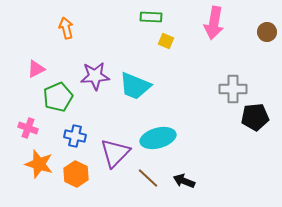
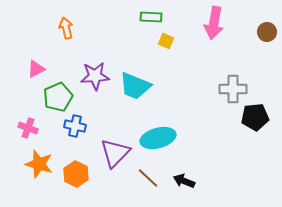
blue cross: moved 10 px up
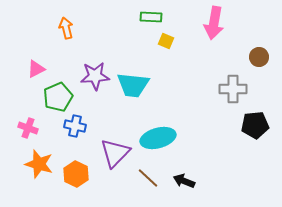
brown circle: moved 8 px left, 25 px down
cyan trapezoid: moved 2 px left, 1 px up; rotated 16 degrees counterclockwise
black pentagon: moved 8 px down
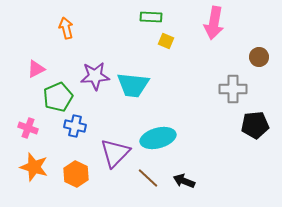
orange star: moved 5 px left, 3 px down
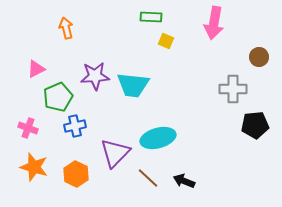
blue cross: rotated 25 degrees counterclockwise
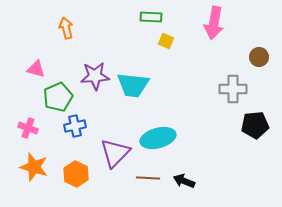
pink triangle: rotated 42 degrees clockwise
brown line: rotated 40 degrees counterclockwise
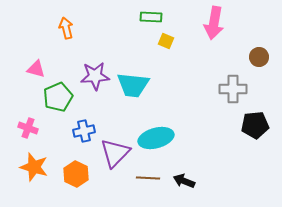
blue cross: moved 9 px right, 5 px down
cyan ellipse: moved 2 px left
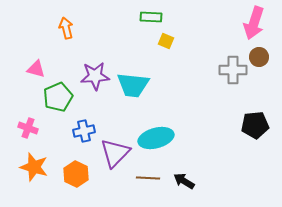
pink arrow: moved 40 px right; rotated 8 degrees clockwise
gray cross: moved 19 px up
black arrow: rotated 10 degrees clockwise
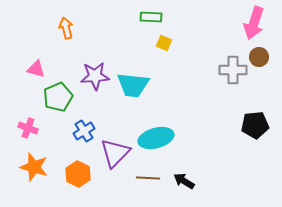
yellow square: moved 2 px left, 2 px down
blue cross: rotated 20 degrees counterclockwise
orange hexagon: moved 2 px right
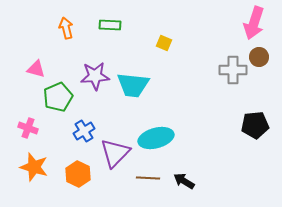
green rectangle: moved 41 px left, 8 px down
